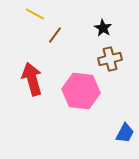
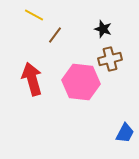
yellow line: moved 1 px left, 1 px down
black star: moved 1 px down; rotated 12 degrees counterclockwise
pink hexagon: moved 9 px up
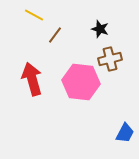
black star: moved 3 px left
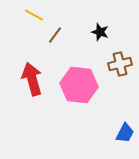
black star: moved 3 px down
brown cross: moved 10 px right, 5 px down
pink hexagon: moved 2 px left, 3 px down
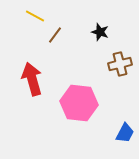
yellow line: moved 1 px right, 1 px down
pink hexagon: moved 18 px down
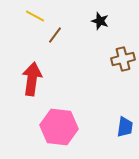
black star: moved 11 px up
brown cross: moved 3 px right, 5 px up
red arrow: rotated 24 degrees clockwise
pink hexagon: moved 20 px left, 24 px down
blue trapezoid: moved 6 px up; rotated 20 degrees counterclockwise
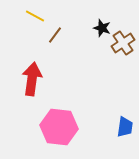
black star: moved 2 px right, 7 px down
brown cross: moved 16 px up; rotated 20 degrees counterclockwise
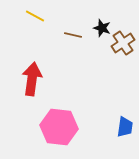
brown line: moved 18 px right; rotated 66 degrees clockwise
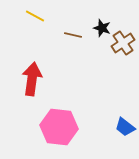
blue trapezoid: rotated 120 degrees clockwise
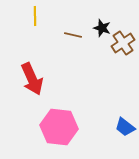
yellow line: rotated 60 degrees clockwise
red arrow: rotated 148 degrees clockwise
